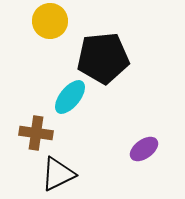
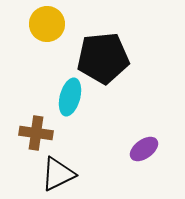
yellow circle: moved 3 px left, 3 px down
cyan ellipse: rotated 24 degrees counterclockwise
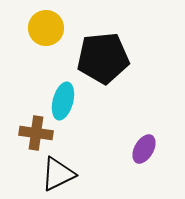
yellow circle: moved 1 px left, 4 px down
cyan ellipse: moved 7 px left, 4 px down
purple ellipse: rotated 24 degrees counterclockwise
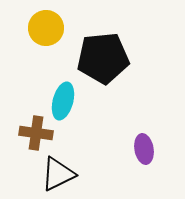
purple ellipse: rotated 40 degrees counterclockwise
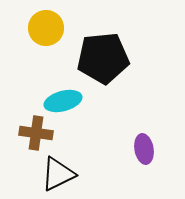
cyan ellipse: rotated 60 degrees clockwise
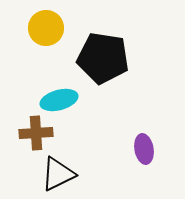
black pentagon: rotated 15 degrees clockwise
cyan ellipse: moved 4 px left, 1 px up
brown cross: rotated 12 degrees counterclockwise
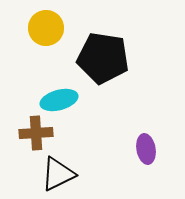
purple ellipse: moved 2 px right
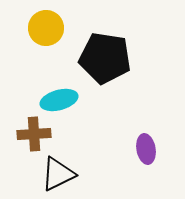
black pentagon: moved 2 px right
brown cross: moved 2 px left, 1 px down
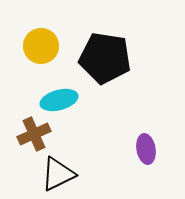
yellow circle: moved 5 px left, 18 px down
brown cross: rotated 20 degrees counterclockwise
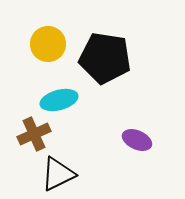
yellow circle: moved 7 px right, 2 px up
purple ellipse: moved 9 px left, 9 px up; rotated 56 degrees counterclockwise
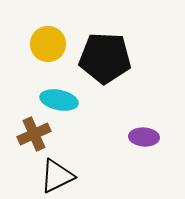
black pentagon: rotated 6 degrees counterclockwise
cyan ellipse: rotated 27 degrees clockwise
purple ellipse: moved 7 px right, 3 px up; rotated 20 degrees counterclockwise
black triangle: moved 1 px left, 2 px down
